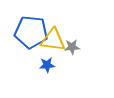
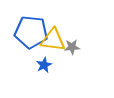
blue star: moved 3 px left; rotated 21 degrees counterclockwise
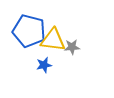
blue pentagon: moved 2 px left, 1 px up; rotated 8 degrees clockwise
blue star: rotated 14 degrees clockwise
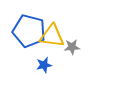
yellow triangle: moved 1 px left, 4 px up
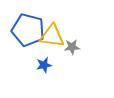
blue pentagon: moved 1 px left, 1 px up
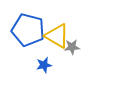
yellow triangle: moved 5 px right; rotated 24 degrees clockwise
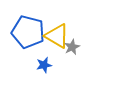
blue pentagon: moved 2 px down
gray star: rotated 21 degrees counterclockwise
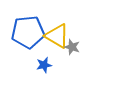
blue pentagon: rotated 20 degrees counterclockwise
gray star: rotated 28 degrees counterclockwise
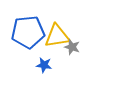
yellow triangle: rotated 40 degrees counterclockwise
blue star: rotated 21 degrees clockwise
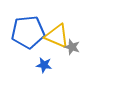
yellow triangle: rotated 32 degrees clockwise
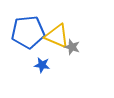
blue star: moved 2 px left
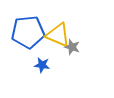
yellow triangle: moved 1 px right, 1 px up
